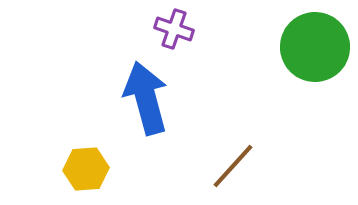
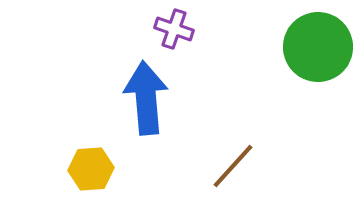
green circle: moved 3 px right
blue arrow: rotated 10 degrees clockwise
yellow hexagon: moved 5 px right
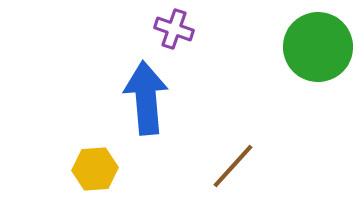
yellow hexagon: moved 4 px right
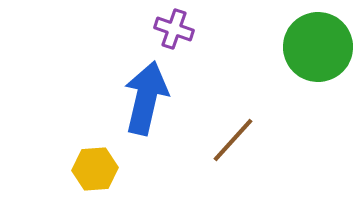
blue arrow: rotated 18 degrees clockwise
brown line: moved 26 px up
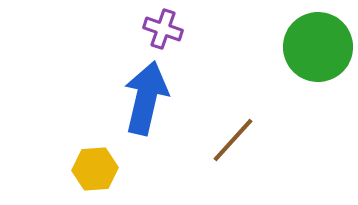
purple cross: moved 11 px left
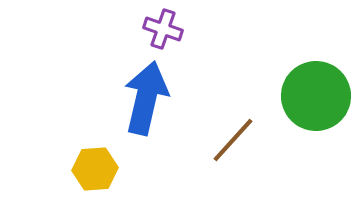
green circle: moved 2 px left, 49 px down
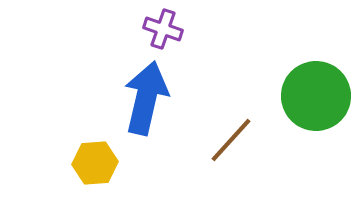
brown line: moved 2 px left
yellow hexagon: moved 6 px up
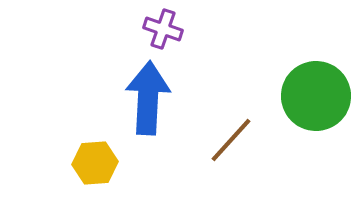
blue arrow: moved 2 px right; rotated 10 degrees counterclockwise
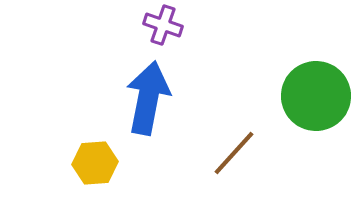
purple cross: moved 4 px up
blue arrow: rotated 8 degrees clockwise
brown line: moved 3 px right, 13 px down
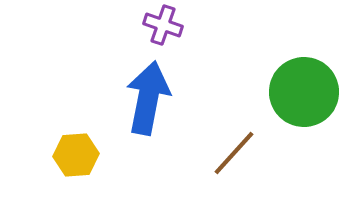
green circle: moved 12 px left, 4 px up
yellow hexagon: moved 19 px left, 8 px up
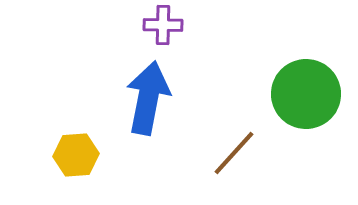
purple cross: rotated 18 degrees counterclockwise
green circle: moved 2 px right, 2 px down
